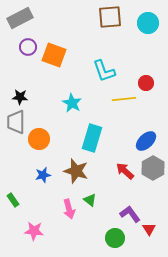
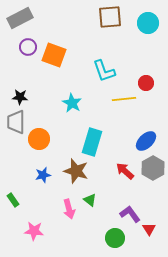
cyan rectangle: moved 4 px down
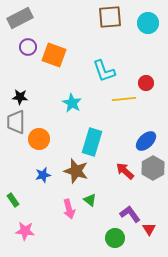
pink star: moved 9 px left
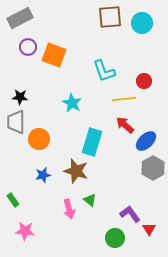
cyan circle: moved 6 px left
red circle: moved 2 px left, 2 px up
red arrow: moved 46 px up
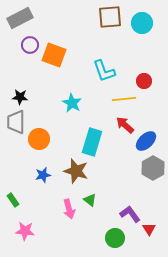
purple circle: moved 2 px right, 2 px up
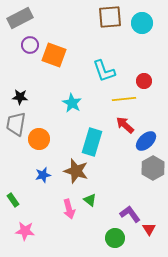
gray trapezoid: moved 2 px down; rotated 10 degrees clockwise
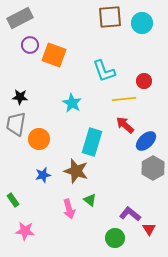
purple L-shape: rotated 15 degrees counterclockwise
